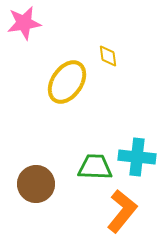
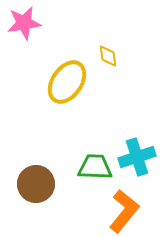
cyan cross: rotated 24 degrees counterclockwise
orange L-shape: moved 2 px right
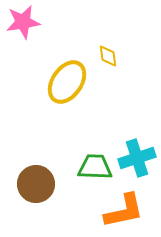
pink star: moved 1 px left, 1 px up
cyan cross: moved 1 px down
orange L-shape: rotated 39 degrees clockwise
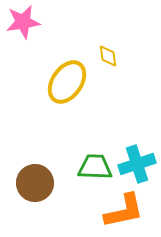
cyan cross: moved 6 px down
brown circle: moved 1 px left, 1 px up
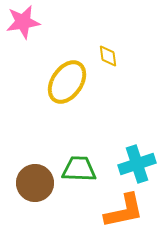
green trapezoid: moved 16 px left, 2 px down
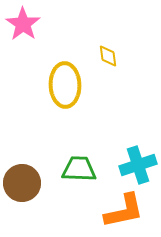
pink star: moved 2 px down; rotated 28 degrees counterclockwise
yellow ellipse: moved 2 px left, 3 px down; rotated 36 degrees counterclockwise
cyan cross: moved 1 px right, 1 px down
brown circle: moved 13 px left
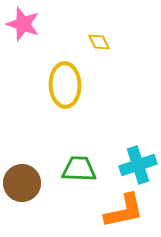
pink star: rotated 16 degrees counterclockwise
yellow diamond: moved 9 px left, 14 px up; rotated 20 degrees counterclockwise
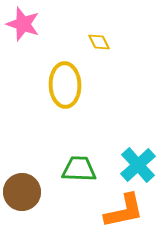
cyan cross: rotated 24 degrees counterclockwise
brown circle: moved 9 px down
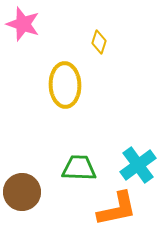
yellow diamond: rotated 45 degrees clockwise
cyan cross: rotated 6 degrees clockwise
green trapezoid: moved 1 px up
orange L-shape: moved 7 px left, 2 px up
